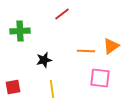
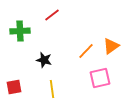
red line: moved 10 px left, 1 px down
orange line: rotated 48 degrees counterclockwise
black star: rotated 28 degrees clockwise
pink square: rotated 20 degrees counterclockwise
red square: moved 1 px right
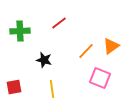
red line: moved 7 px right, 8 px down
pink square: rotated 35 degrees clockwise
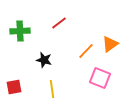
orange triangle: moved 1 px left, 2 px up
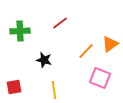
red line: moved 1 px right
yellow line: moved 2 px right, 1 px down
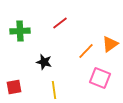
black star: moved 2 px down
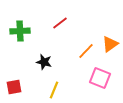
yellow line: rotated 30 degrees clockwise
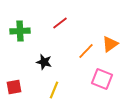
pink square: moved 2 px right, 1 px down
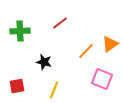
red square: moved 3 px right, 1 px up
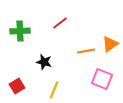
orange line: rotated 36 degrees clockwise
red square: rotated 21 degrees counterclockwise
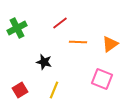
green cross: moved 3 px left, 3 px up; rotated 24 degrees counterclockwise
orange line: moved 8 px left, 9 px up; rotated 12 degrees clockwise
red square: moved 3 px right, 4 px down
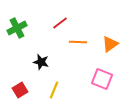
black star: moved 3 px left
